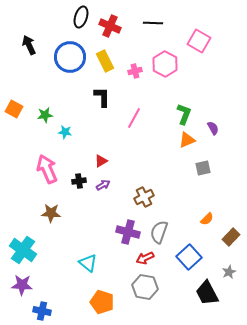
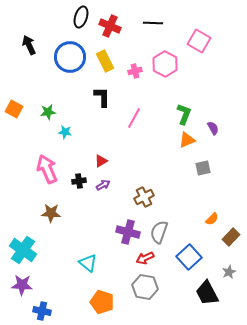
green star: moved 3 px right, 3 px up
orange semicircle: moved 5 px right
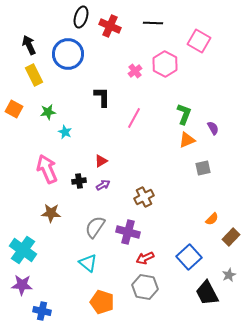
blue circle: moved 2 px left, 3 px up
yellow rectangle: moved 71 px left, 14 px down
pink cross: rotated 24 degrees counterclockwise
cyan star: rotated 16 degrees clockwise
gray semicircle: moved 64 px left, 5 px up; rotated 15 degrees clockwise
gray star: moved 3 px down
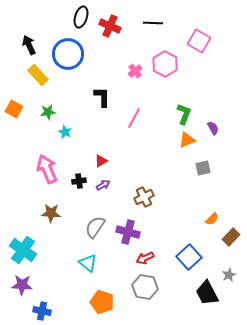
yellow rectangle: moved 4 px right; rotated 15 degrees counterclockwise
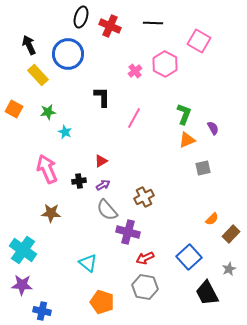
gray semicircle: moved 12 px right, 17 px up; rotated 75 degrees counterclockwise
brown rectangle: moved 3 px up
gray star: moved 6 px up
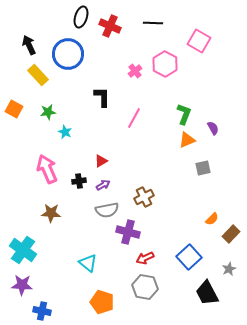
gray semicircle: rotated 60 degrees counterclockwise
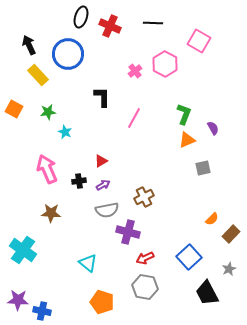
purple star: moved 4 px left, 15 px down
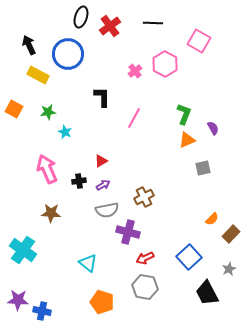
red cross: rotated 30 degrees clockwise
yellow rectangle: rotated 20 degrees counterclockwise
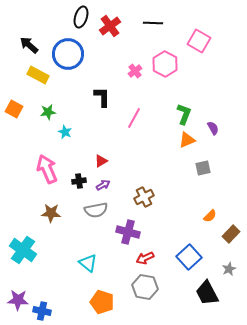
black arrow: rotated 24 degrees counterclockwise
gray semicircle: moved 11 px left
orange semicircle: moved 2 px left, 3 px up
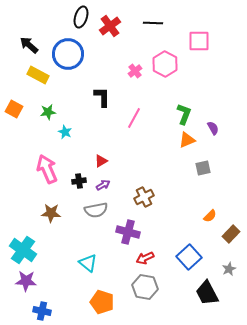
pink square: rotated 30 degrees counterclockwise
purple star: moved 8 px right, 19 px up
